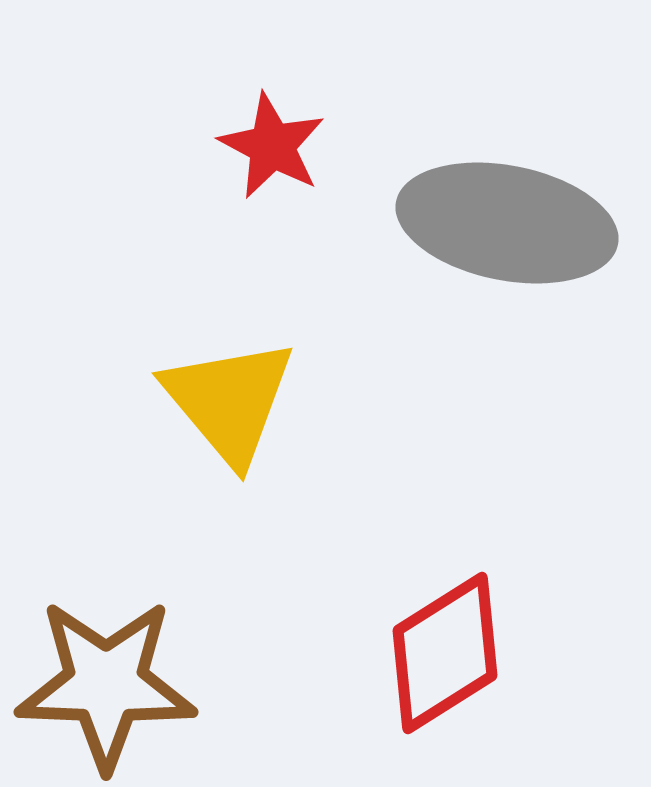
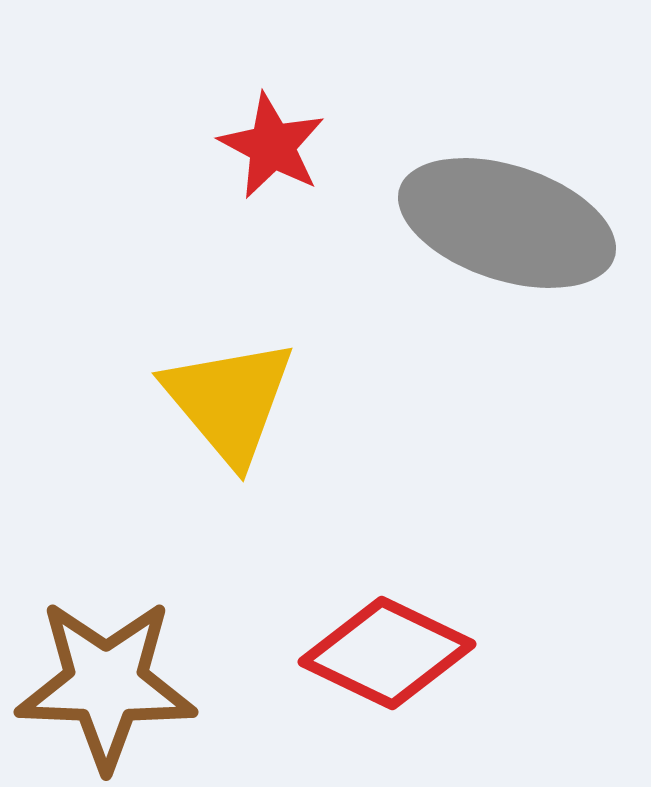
gray ellipse: rotated 7 degrees clockwise
red diamond: moved 58 px left; rotated 58 degrees clockwise
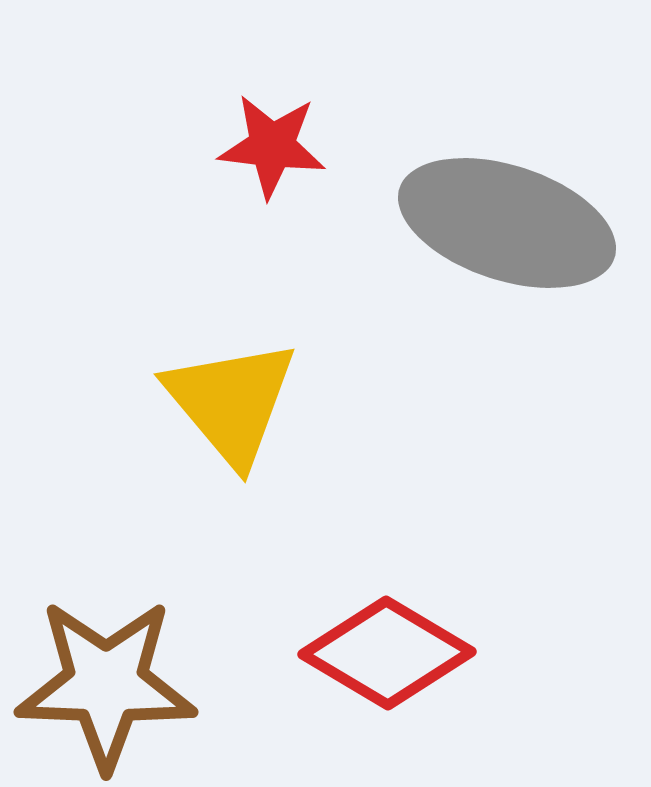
red star: rotated 21 degrees counterclockwise
yellow triangle: moved 2 px right, 1 px down
red diamond: rotated 5 degrees clockwise
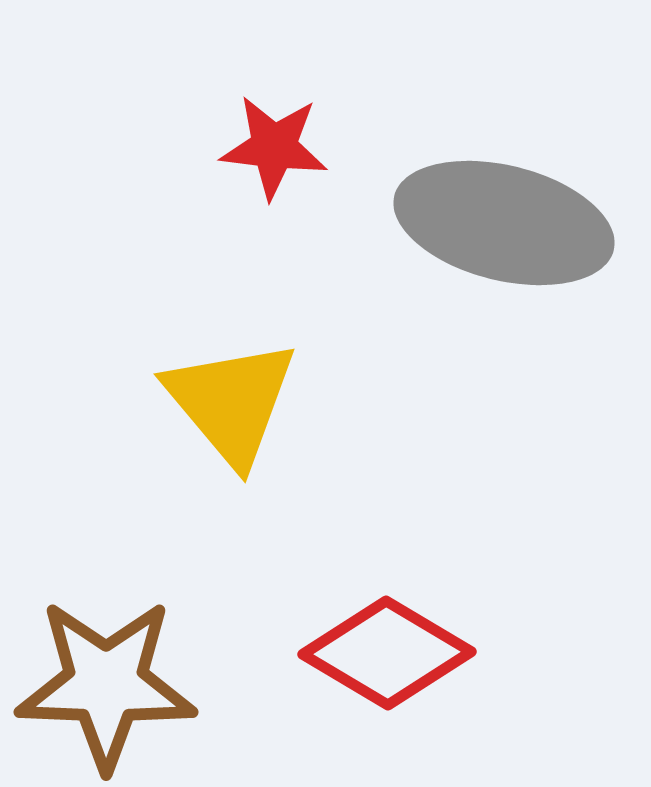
red star: moved 2 px right, 1 px down
gray ellipse: moved 3 px left; rotated 4 degrees counterclockwise
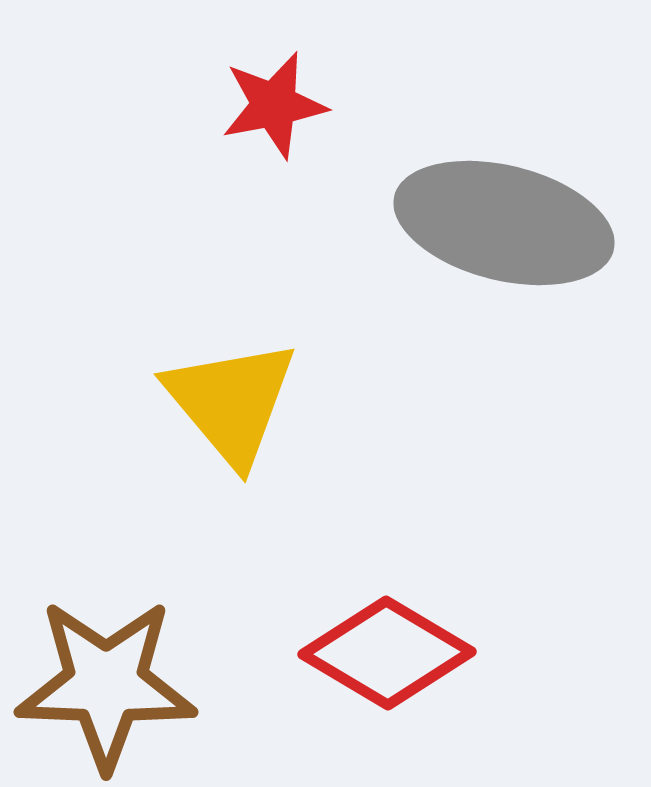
red star: moved 42 px up; rotated 18 degrees counterclockwise
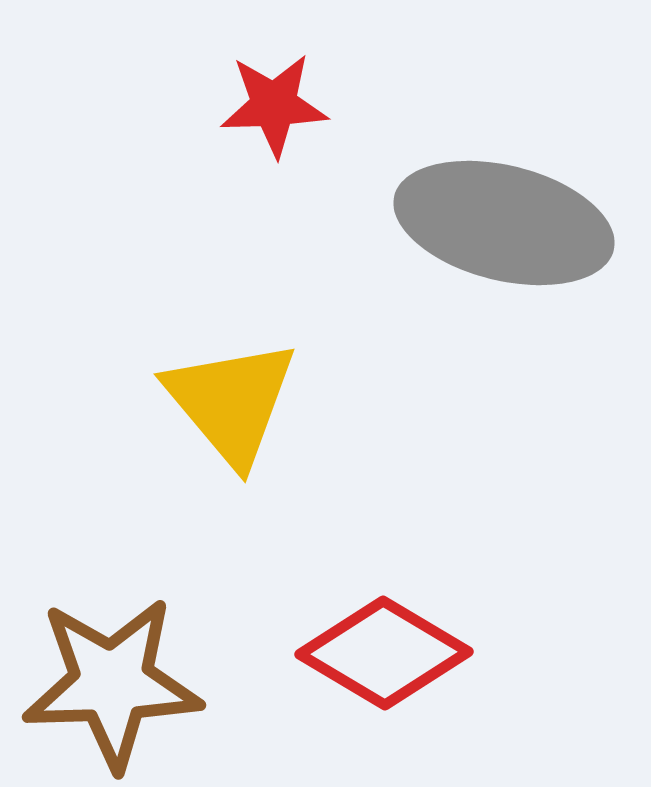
red star: rotated 9 degrees clockwise
red diamond: moved 3 px left
brown star: moved 6 px right, 1 px up; rotated 4 degrees counterclockwise
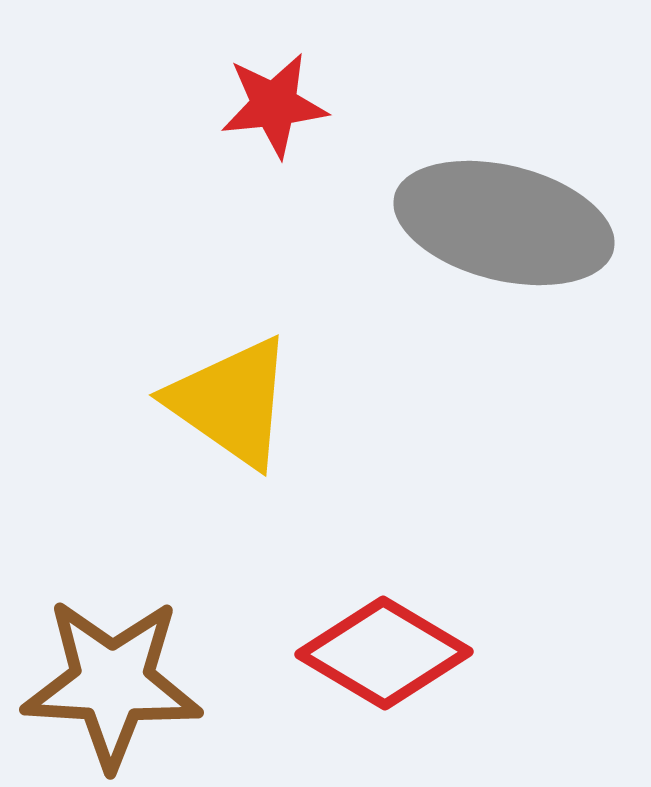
red star: rotated 4 degrees counterclockwise
yellow triangle: rotated 15 degrees counterclockwise
brown star: rotated 5 degrees clockwise
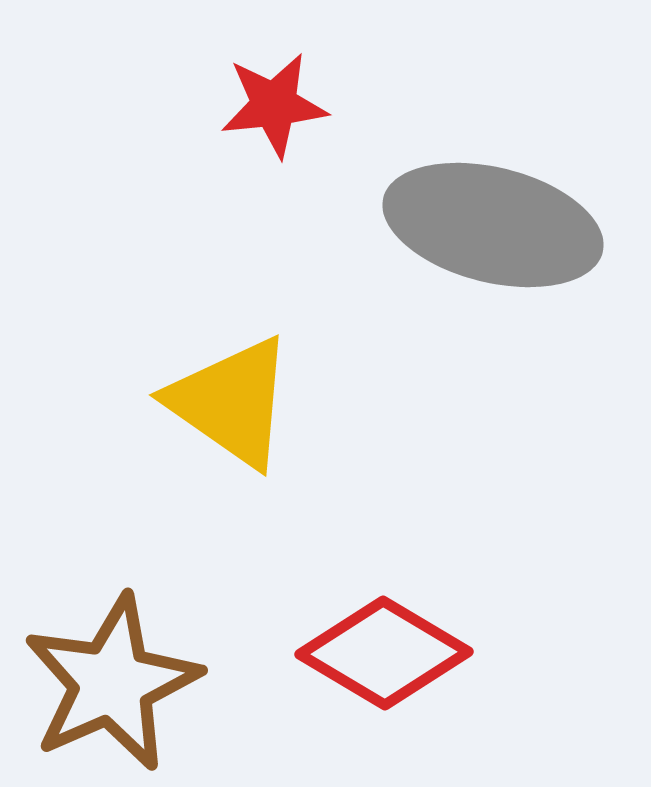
gray ellipse: moved 11 px left, 2 px down
brown star: rotated 27 degrees counterclockwise
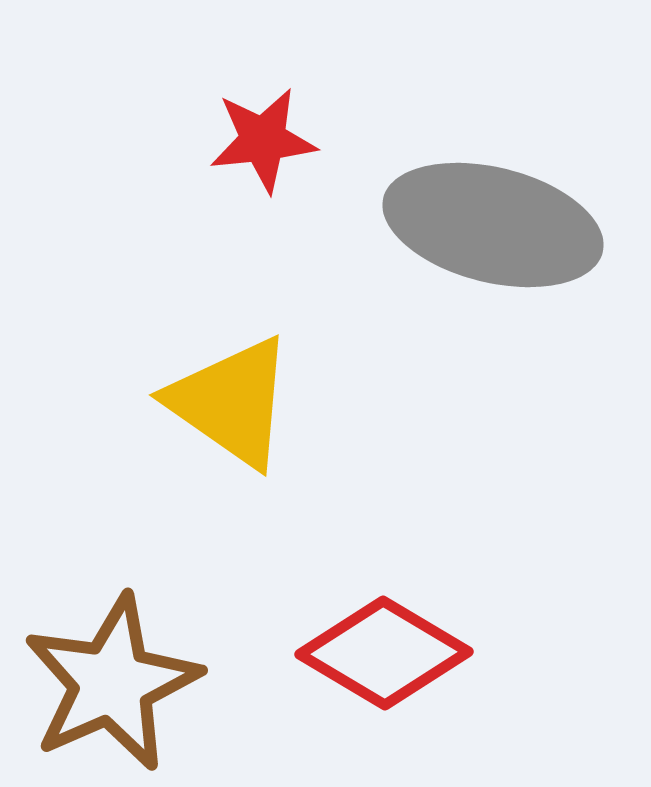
red star: moved 11 px left, 35 px down
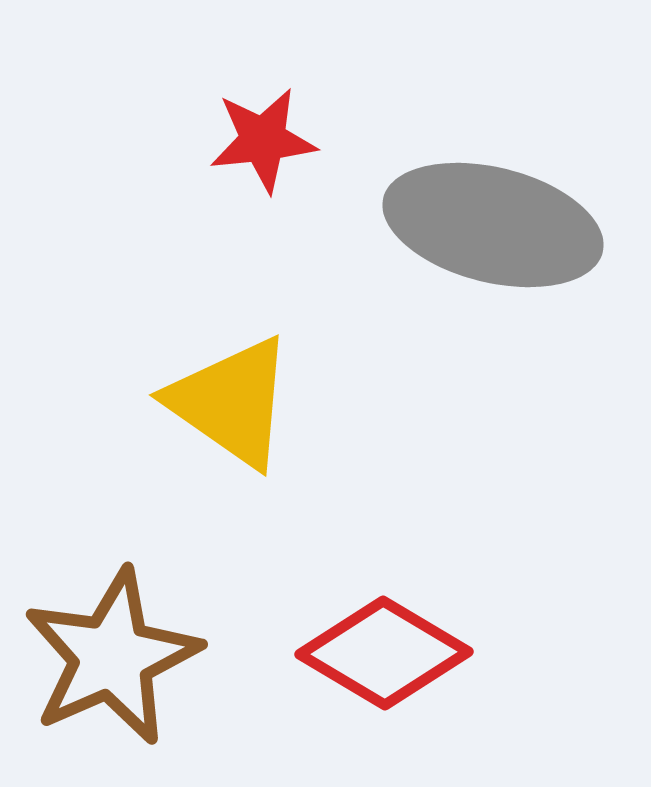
brown star: moved 26 px up
